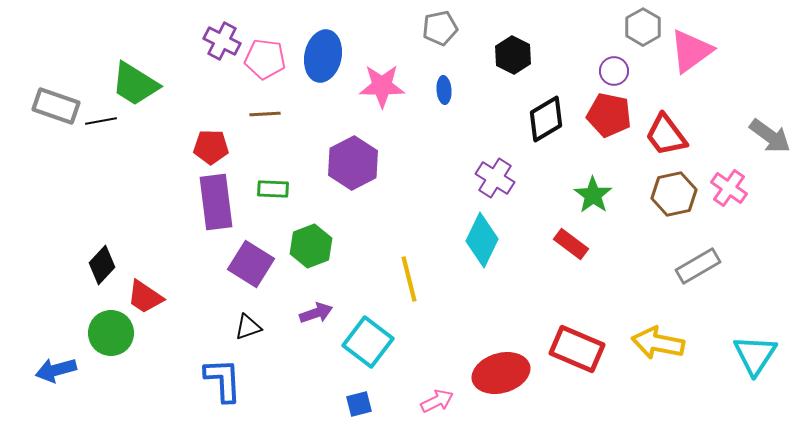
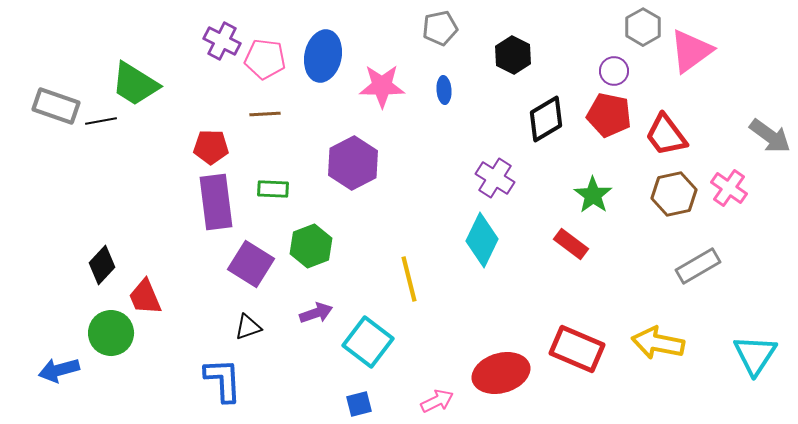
red trapezoid at (145, 297): rotated 33 degrees clockwise
blue arrow at (56, 370): moved 3 px right
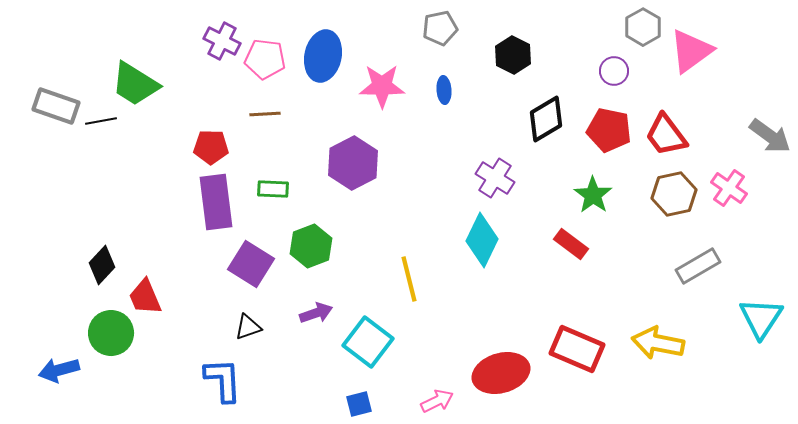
red pentagon at (609, 115): moved 15 px down
cyan triangle at (755, 355): moved 6 px right, 37 px up
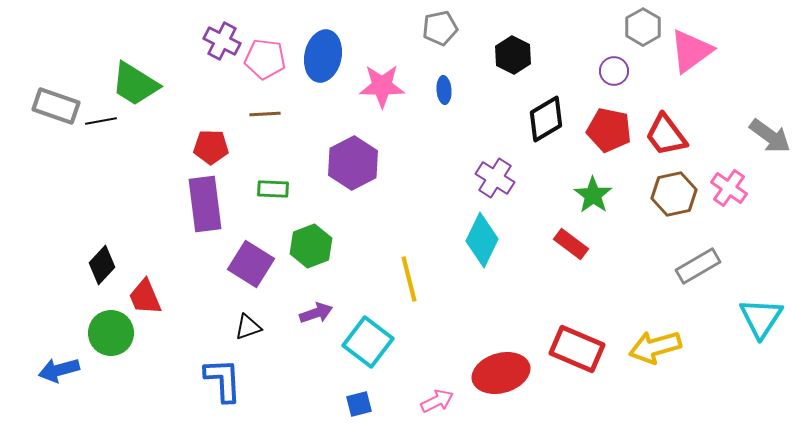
purple rectangle at (216, 202): moved 11 px left, 2 px down
yellow arrow at (658, 343): moved 3 px left, 4 px down; rotated 27 degrees counterclockwise
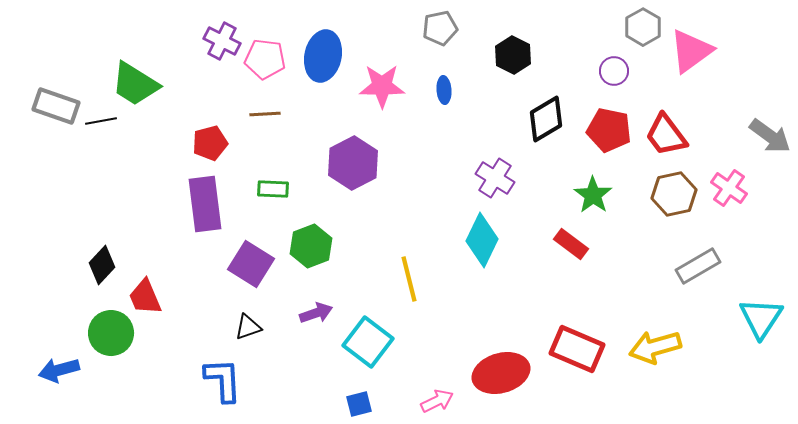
red pentagon at (211, 147): moved 1 px left, 4 px up; rotated 16 degrees counterclockwise
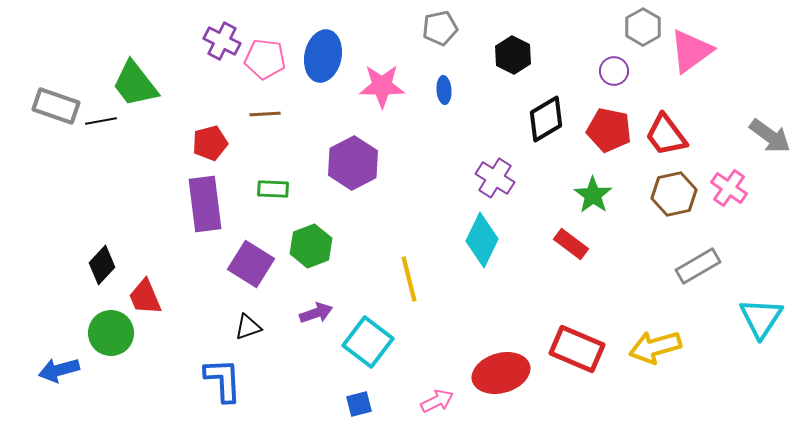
green trapezoid at (135, 84): rotated 20 degrees clockwise
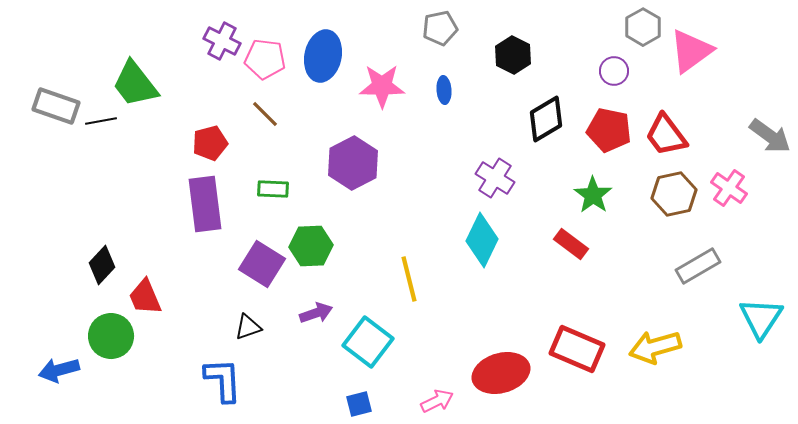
brown line at (265, 114): rotated 48 degrees clockwise
green hexagon at (311, 246): rotated 18 degrees clockwise
purple square at (251, 264): moved 11 px right
green circle at (111, 333): moved 3 px down
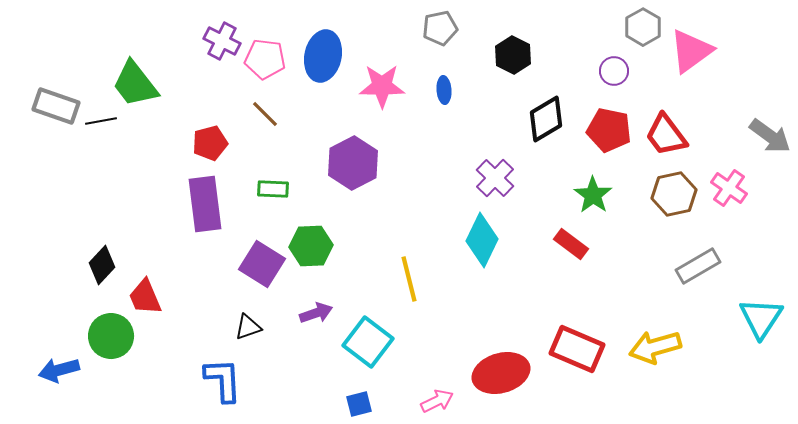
purple cross at (495, 178): rotated 12 degrees clockwise
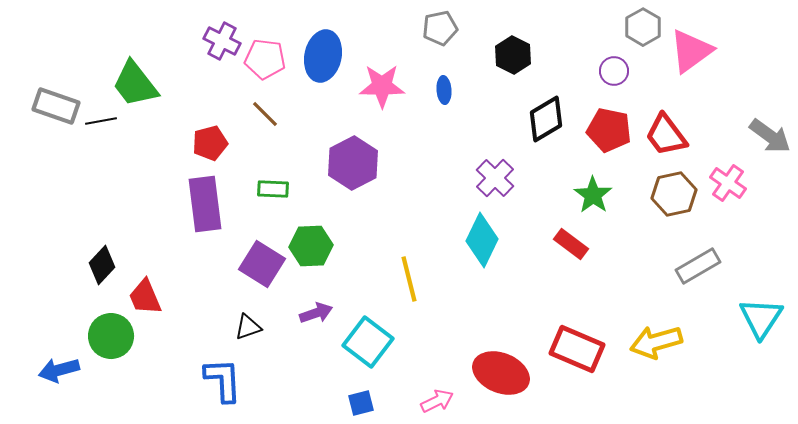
pink cross at (729, 188): moved 1 px left, 5 px up
yellow arrow at (655, 347): moved 1 px right, 5 px up
red ellipse at (501, 373): rotated 38 degrees clockwise
blue square at (359, 404): moved 2 px right, 1 px up
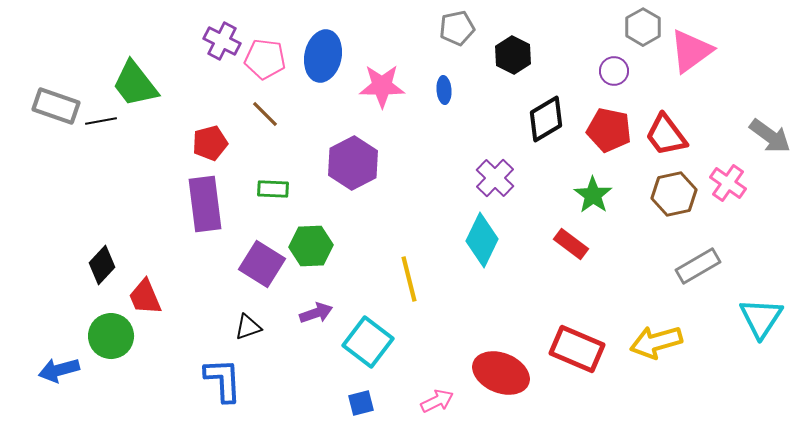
gray pentagon at (440, 28): moved 17 px right
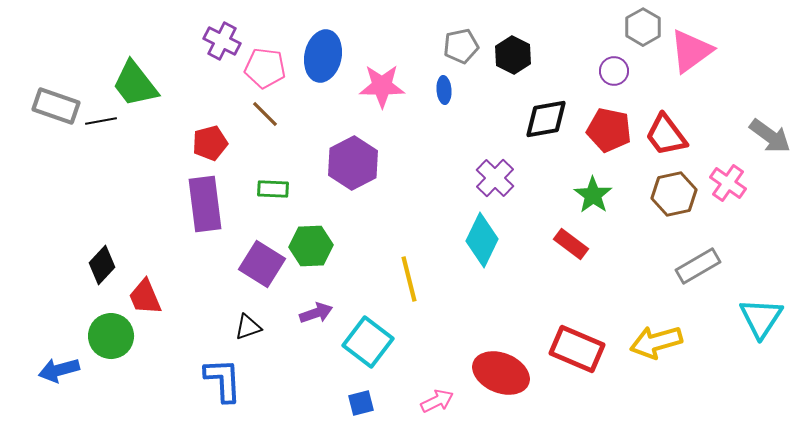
gray pentagon at (457, 28): moved 4 px right, 18 px down
pink pentagon at (265, 59): moved 9 px down
black diamond at (546, 119): rotated 21 degrees clockwise
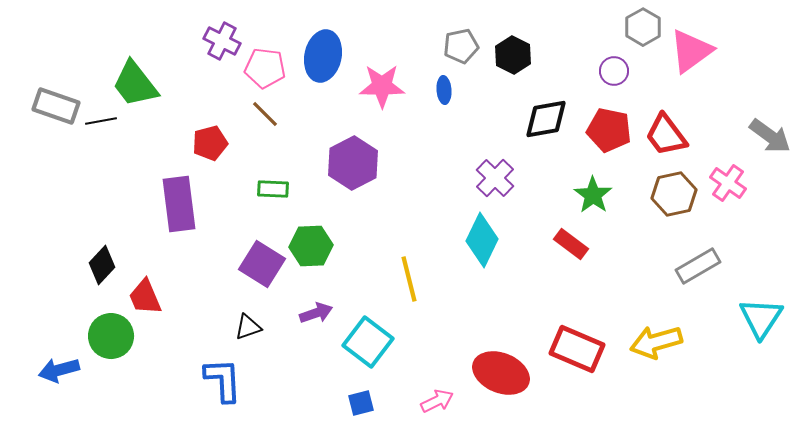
purple rectangle at (205, 204): moved 26 px left
